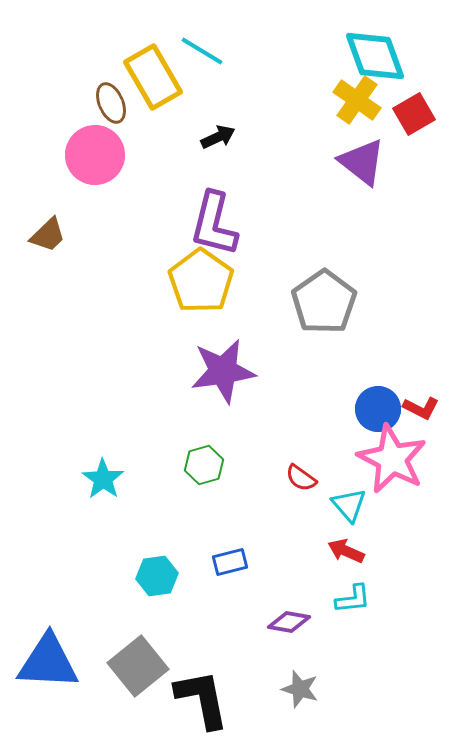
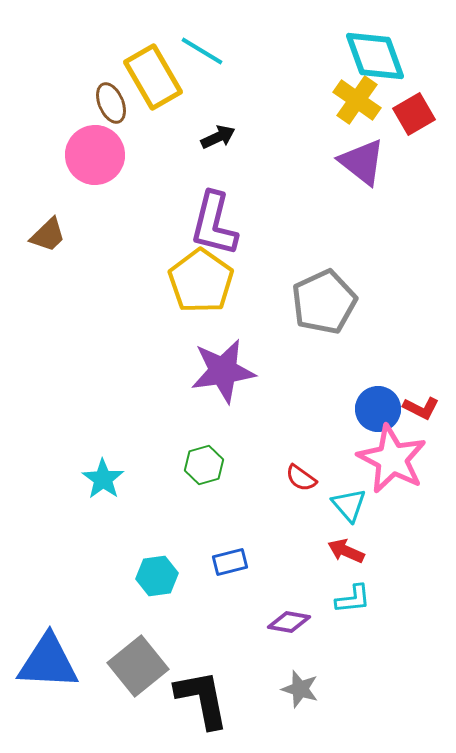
gray pentagon: rotated 10 degrees clockwise
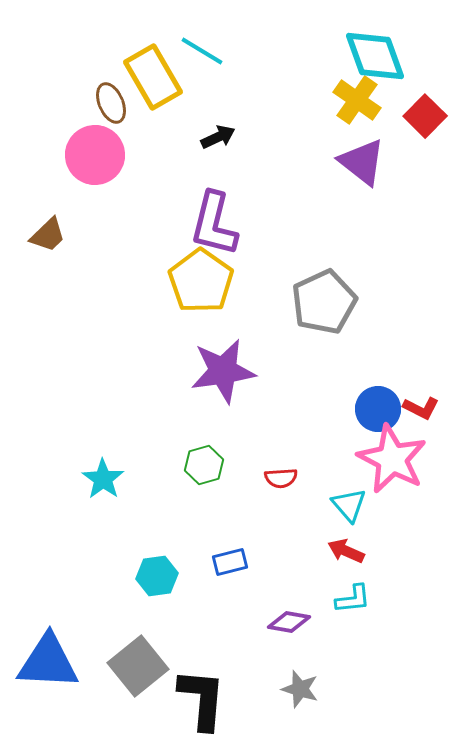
red square: moved 11 px right, 2 px down; rotated 15 degrees counterclockwise
red semicircle: moved 20 px left; rotated 40 degrees counterclockwise
black L-shape: rotated 16 degrees clockwise
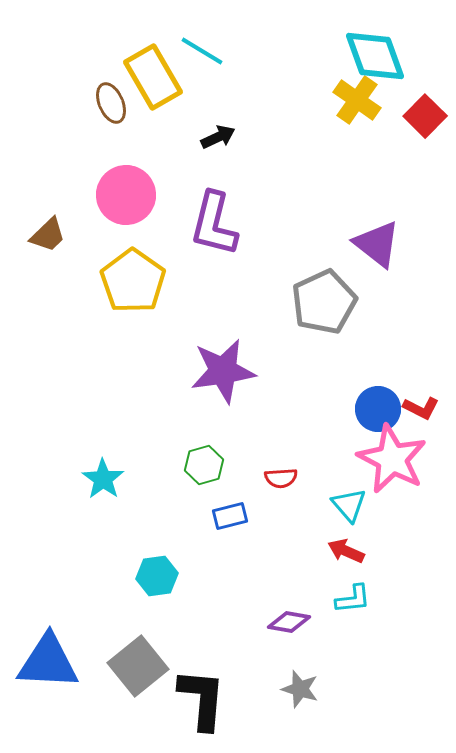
pink circle: moved 31 px right, 40 px down
purple triangle: moved 15 px right, 82 px down
yellow pentagon: moved 68 px left
blue rectangle: moved 46 px up
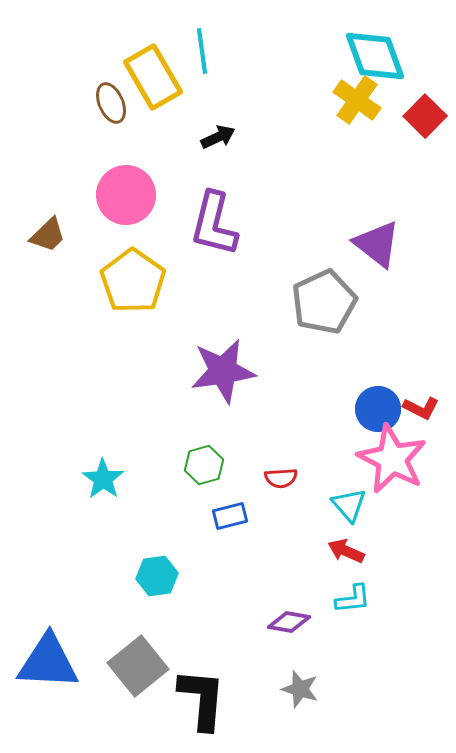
cyan line: rotated 51 degrees clockwise
